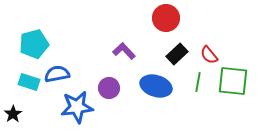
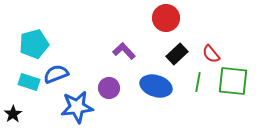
red semicircle: moved 2 px right, 1 px up
blue semicircle: moved 1 px left; rotated 10 degrees counterclockwise
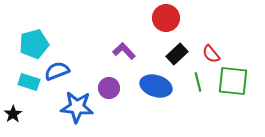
blue semicircle: moved 1 px right, 3 px up
green line: rotated 24 degrees counterclockwise
blue star: rotated 12 degrees clockwise
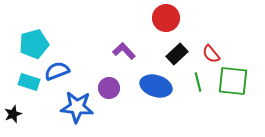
black star: rotated 12 degrees clockwise
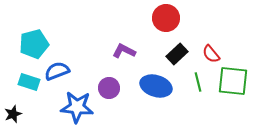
purple L-shape: rotated 20 degrees counterclockwise
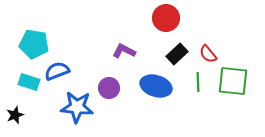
cyan pentagon: rotated 24 degrees clockwise
red semicircle: moved 3 px left
green line: rotated 12 degrees clockwise
black star: moved 2 px right, 1 px down
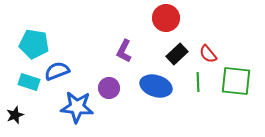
purple L-shape: rotated 90 degrees counterclockwise
green square: moved 3 px right
